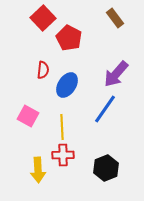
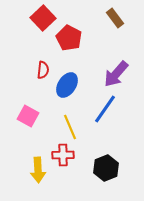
yellow line: moved 8 px right; rotated 20 degrees counterclockwise
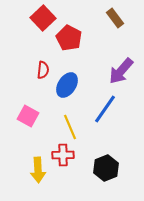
purple arrow: moved 5 px right, 3 px up
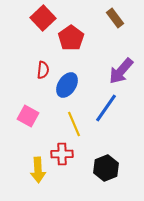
red pentagon: moved 2 px right; rotated 10 degrees clockwise
blue line: moved 1 px right, 1 px up
yellow line: moved 4 px right, 3 px up
red cross: moved 1 px left, 1 px up
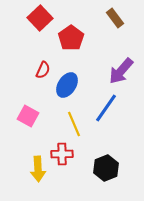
red square: moved 3 px left
red semicircle: rotated 18 degrees clockwise
yellow arrow: moved 1 px up
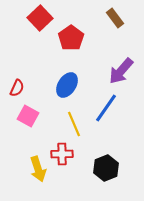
red semicircle: moved 26 px left, 18 px down
yellow arrow: rotated 15 degrees counterclockwise
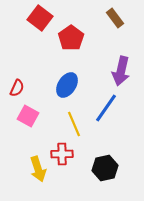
red square: rotated 10 degrees counterclockwise
purple arrow: rotated 28 degrees counterclockwise
black hexagon: moved 1 px left; rotated 10 degrees clockwise
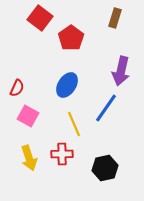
brown rectangle: rotated 54 degrees clockwise
yellow arrow: moved 9 px left, 11 px up
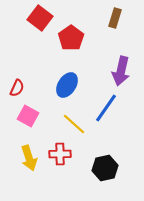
yellow line: rotated 25 degrees counterclockwise
red cross: moved 2 px left
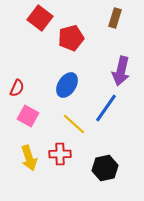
red pentagon: rotated 20 degrees clockwise
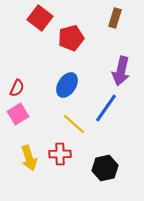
pink square: moved 10 px left, 2 px up; rotated 30 degrees clockwise
